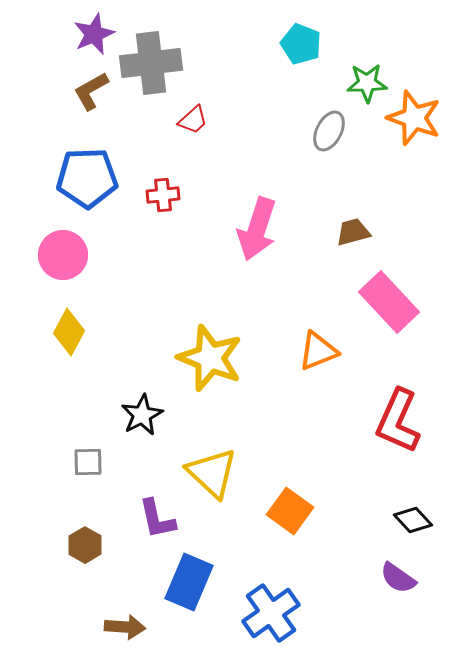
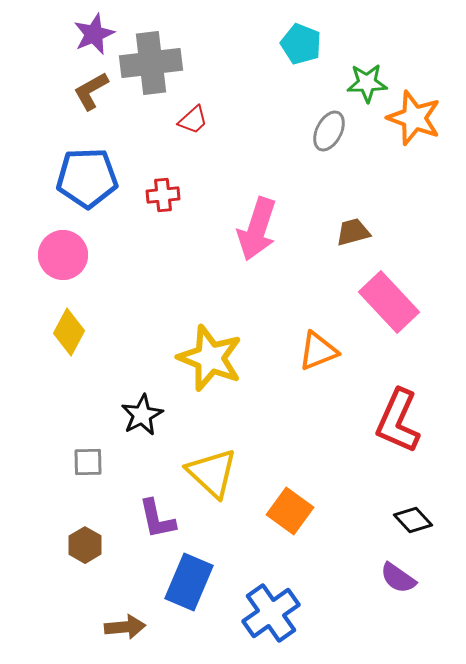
brown arrow: rotated 9 degrees counterclockwise
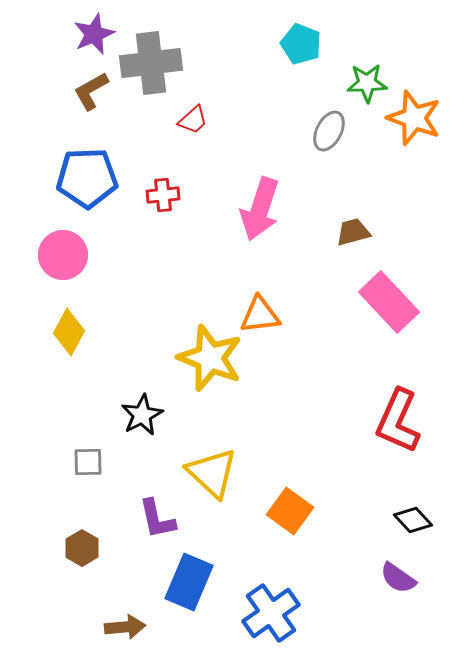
pink arrow: moved 3 px right, 20 px up
orange triangle: moved 58 px left, 36 px up; rotated 15 degrees clockwise
brown hexagon: moved 3 px left, 3 px down
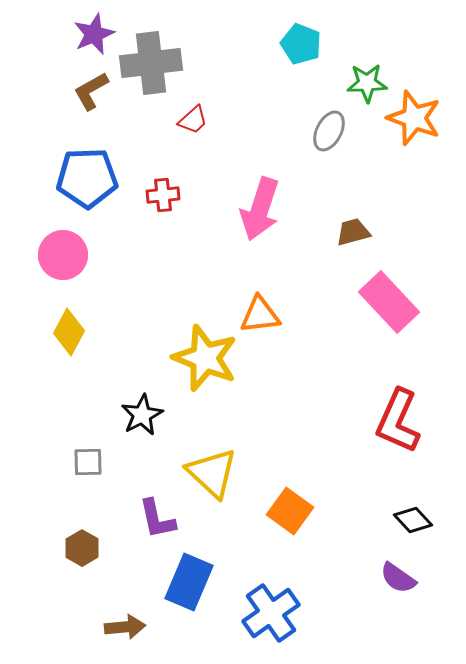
yellow star: moved 5 px left
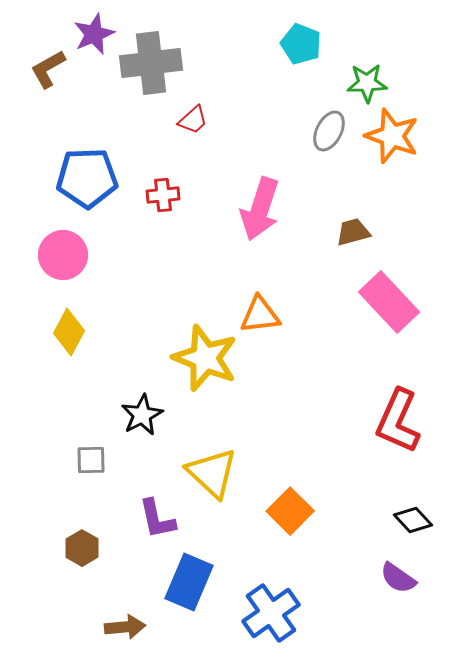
brown L-shape: moved 43 px left, 22 px up
orange star: moved 22 px left, 18 px down
gray square: moved 3 px right, 2 px up
orange square: rotated 9 degrees clockwise
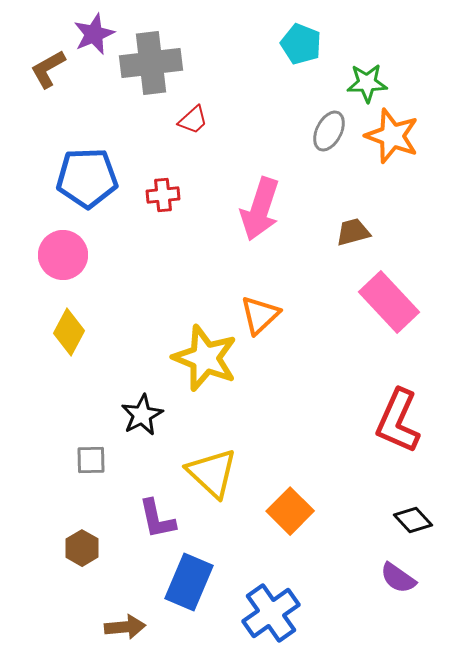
orange triangle: rotated 36 degrees counterclockwise
